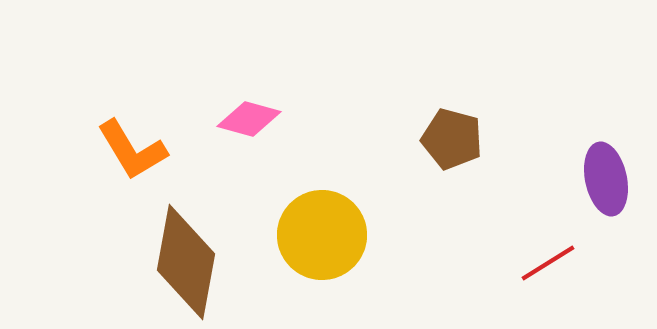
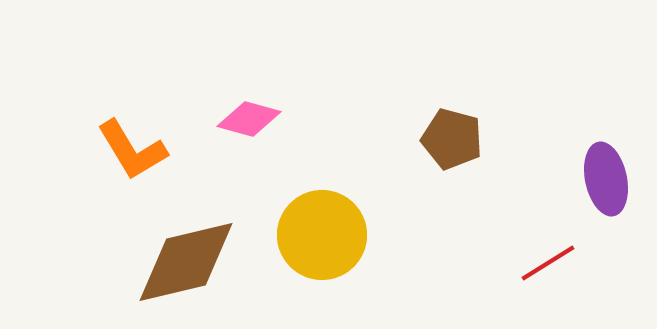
brown diamond: rotated 66 degrees clockwise
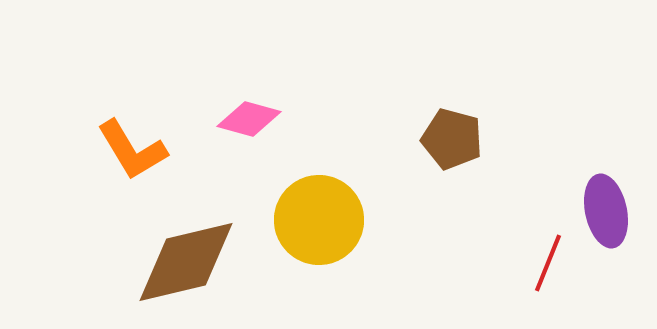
purple ellipse: moved 32 px down
yellow circle: moved 3 px left, 15 px up
red line: rotated 36 degrees counterclockwise
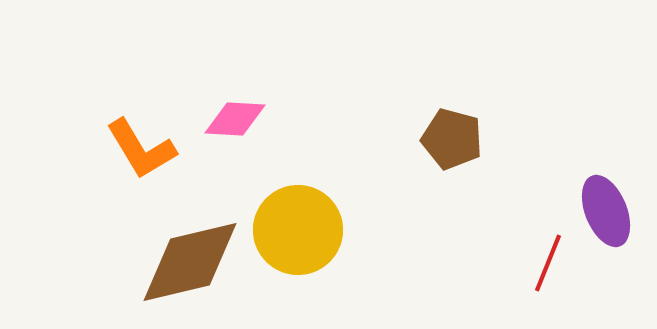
pink diamond: moved 14 px left; rotated 12 degrees counterclockwise
orange L-shape: moved 9 px right, 1 px up
purple ellipse: rotated 10 degrees counterclockwise
yellow circle: moved 21 px left, 10 px down
brown diamond: moved 4 px right
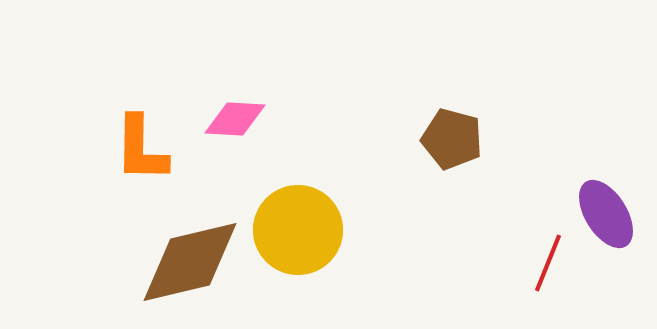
orange L-shape: rotated 32 degrees clockwise
purple ellipse: moved 3 px down; rotated 10 degrees counterclockwise
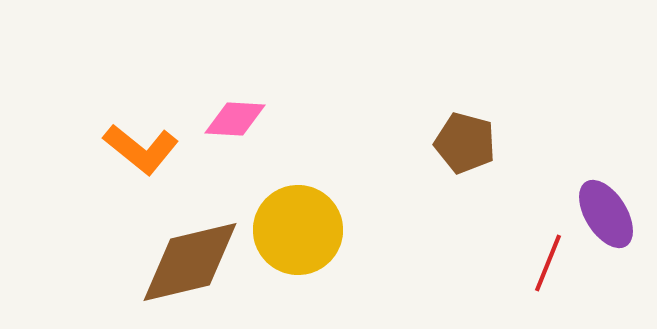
brown pentagon: moved 13 px right, 4 px down
orange L-shape: rotated 52 degrees counterclockwise
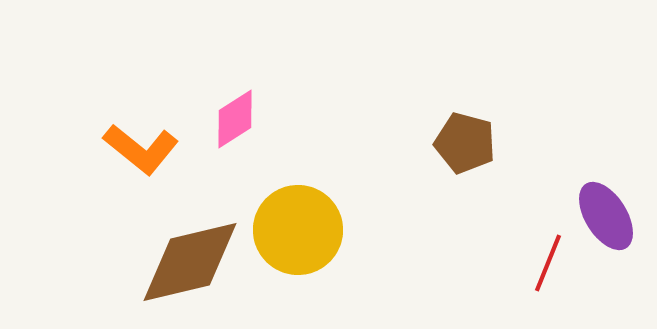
pink diamond: rotated 36 degrees counterclockwise
purple ellipse: moved 2 px down
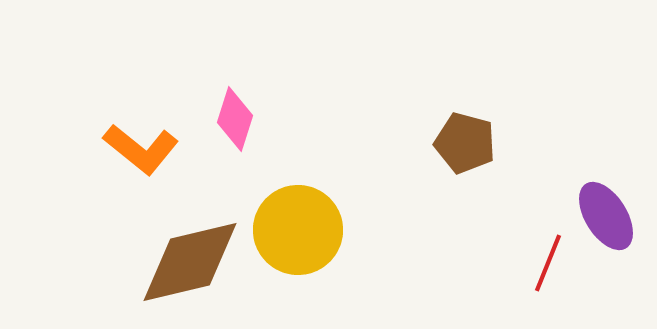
pink diamond: rotated 40 degrees counterclockwise
